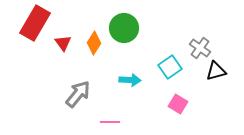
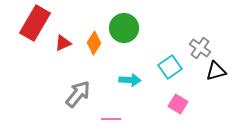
red triangle: rotated 42 degrees clockwise
pink line: moved 1 px right, 3 px up
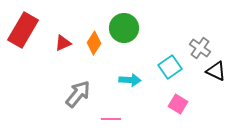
red rectangle: moved 12 px left, 7 px down
black triangle: rotated 40 degrees clockwise
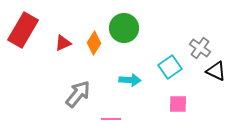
pink square: rotated 30 degrees counterclockwise
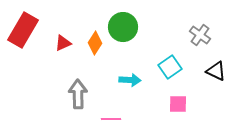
green circle: moved 1 px left, 1 px up
orange diamond: moved 1 px right
gray cross: moved 13 px up
gray arrow: rotated 40 degrees counterclockwise
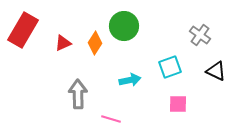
green circle: moved 1 px right, 1 px up
cyan square: rotated 15 degrees clockwise
cyan arrow: rotated 15 degrees counterclockwise
pink line: rotated 18 degrees clockwise
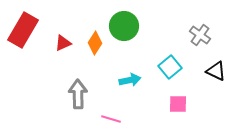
cyan square: rotated 20 degrees counterclockwise
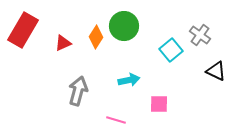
orange diamond: moved 1 px right, 6 px up
cyan square: moved 1 px right, 17 px up
cyan arrow: moved 1 px left
gray arrow: moved 3 px up; rotated 16 degrees clockwise
pink square: moved 19 px left
pink line: moved 5 px right, 1 px down
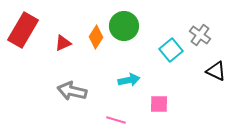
gray arrow: moved 6 px left; rotated 92 degrees counterclockwise
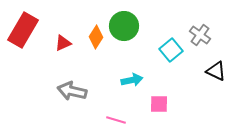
cyan arrow: moved 3 px right
